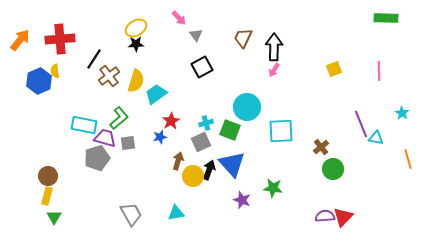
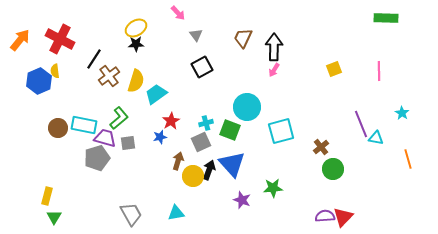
pink arrow at (179, 18): moved 1 px left, 5 px up
red cross at (60, 39): rotated 32 degrees clockwise
cyan square at (281, 131): rotated 12 degrees counterclockwise
brown circle at (48, 176): moved 10 px right, 48 px up
green star at (273, 188): rotated 12 degrees counterclockwise
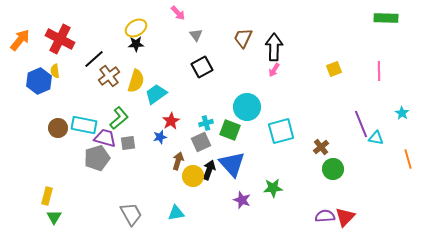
black line at (94, 59): rotated 15 degrees clockwise
red triangle at (343, 217): moved 2 px right
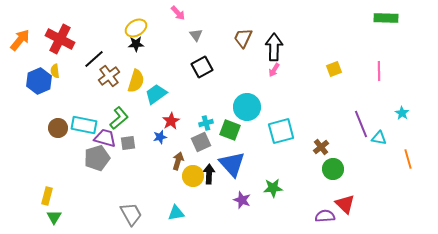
cyan triangle at (376, 138): moved 3 px right
black arrow at (209, 170): moved 4 px down; rotated 18 degrees counterclockwise
red triangle at (345, 217): moved 13 px up; rotated 30 degrees counterclockwise
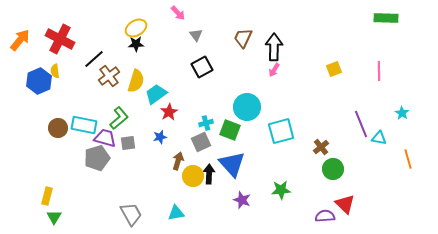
red star at (171, 121): moved 2 px left, 9 px up
green star at (273, 188): moved 8 px right, 2 px down
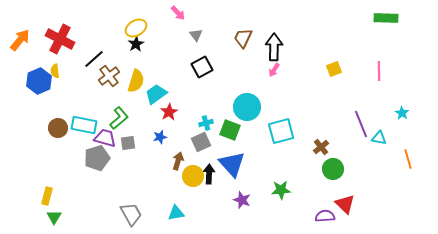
black star at (136, 44): rotated 28 degrees counterclockwise
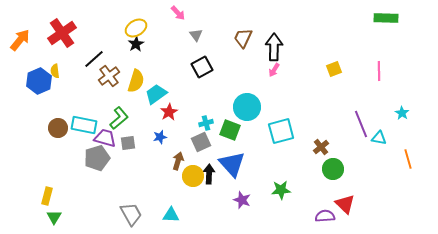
red cross at (60, 39): moved 2 px right, 6 px up; rotated 28 degrees clockwise
cyan triangle at (176, 213): moved 5 px left, 2 px down; rotated 12 degrees clockwise
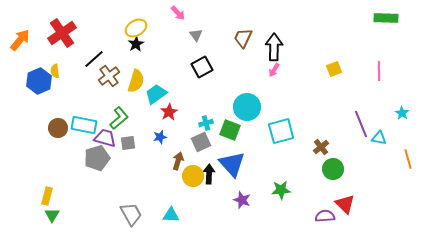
green triangle at (54, 217): moved 2 px left, 2 px up
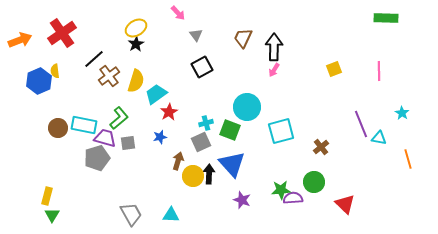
orange arrow at (20, 40): rotated 30 degrees clockwise
green circle at (333, 169): moved 19 px left, 13 px down
purple semicircle at (325, 216): moved 32 px left, 18 px up
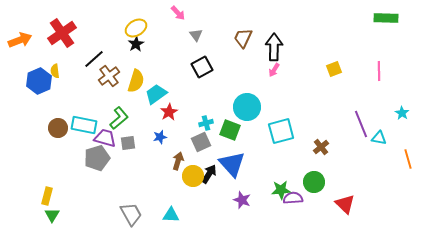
black arrow at (209, 174): rotated 30 degrees clockwise
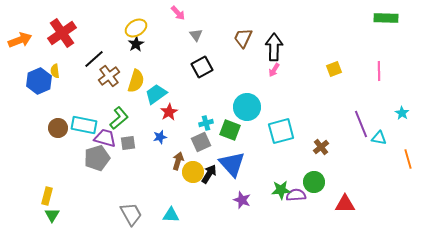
yellow circle at (193, 176): moved 4 px up
purple semicircle at (293, 198): moved 3 px right, 3 px up
red triangle at (345, 204): rotated 45 degrees counterclockwise
